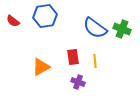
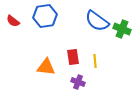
blue semicircle: moved 2 px right, 7 px up
orange triangle: moved 5 px right; rotated 36 degrees clockwise
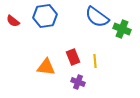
blue semicircle: moved 4 px up
red rectangle: rotated 14 degrees counterclockwise
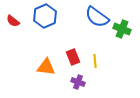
blue hexagon: rotated 15 degrees counterclockwise
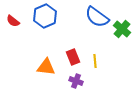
green cross: rotated 18 degrees clockwise
purple cross: moved 2 px left, 1 px up
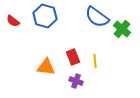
blue hexagon: rotated 20 degrees counterclockwise
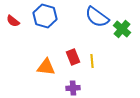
yellow line: moved 3 px left
purple cross: moved 3 px left, 7 px down; rotated 24 degrees counterclockwise
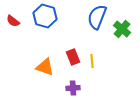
blue semicircle: rotated 75 degrees clockwise
orange triangle: moved 1 px left; rotated 12 degrees clockwise
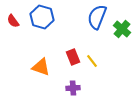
blue hexagon: moved 3 px left, 1 px down
red semicircle: rotated 16 degrees clockwise
yellow line: rotated 32 degrees counterclockwise
orange triangle: moved 4 px left
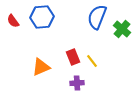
blue hexagon: rotated 20 degrees counterclockwise
orange triangle: rotated 42 degrees counterclockwise
purple cross: moved 4 px right, 5 px up
